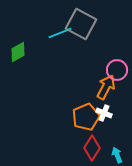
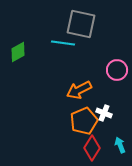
gray square: rotated 16 degrees counterclockwise
cyan line: moved 3 px right, 10 px down; rotated 30 degrees clockwise
orange arrow: moved 27 px left, 3 px down; rotated 145 degrees counterclockwise
orange pentagon: moved 2 px left, 4 px down
cyan arrow: moved 3 px right, 10 px up
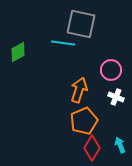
pink circle: moved 6 px left
orange arrow: rotated 135 degrees clockwise
white cross: moved 12 px right, 16 px up
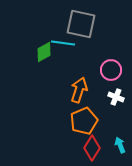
green diamond: moved 26 px right
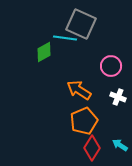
gray square: rotated 12 degrees clockwise
cyan line: moved 2 px right, 5 px up
pink circle: moved 4 px up
orange arrow: rotated 75 degrees counterclockwise
white cross: moved 2 px right
cyan arrow: rotated 35 degrees counterclockwise
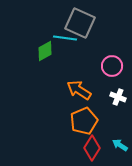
gray square: moved 1 px left, 1 px up
green diamond: moved 1 px right, 1 px up
pink circle: moved 1 px right
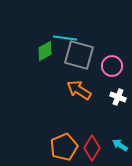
gray square: moved 1 px left, 32 px down; rotated 8 degrees counterclockwise
orange pentagon: moved 20 px left, 26 px down
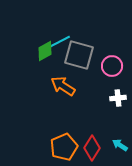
cyan line: moved 6 px left, 4 px down; rotated 35 degrees counterclockwise
orange arrow: moved 16 px left, 4 px up
white cross: moved 1 px down; rotated 28 degrees counterclockwise
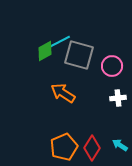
orange arrow: moved 7 px down
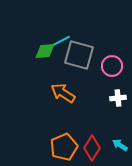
green diamond: rotated 25 degrees clockwise
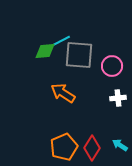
gray square: rotated 12 degrees counterclockwise
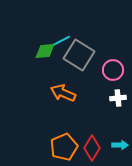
gray square: rotated 28 degrees clockwise
pink circle: moved 1 px right, 4 px down
orange arrow: rotated 10 degrees counterclockwise
cyan arrow: rotated 147 degrees clockwise
